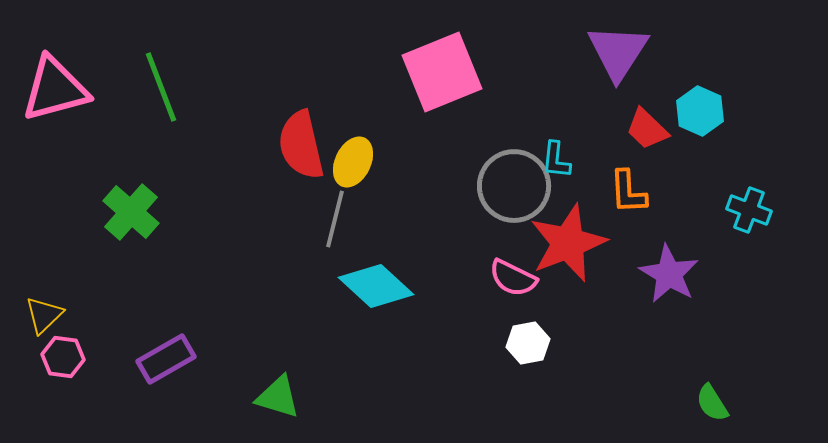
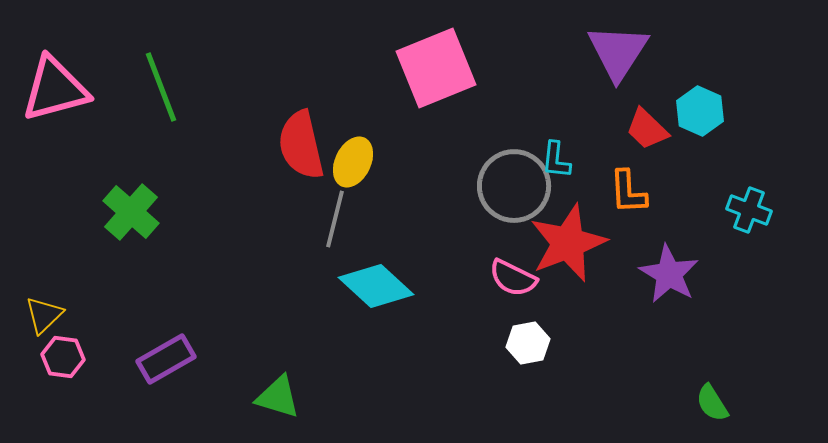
pink square: moved 6 px left, 4 px up
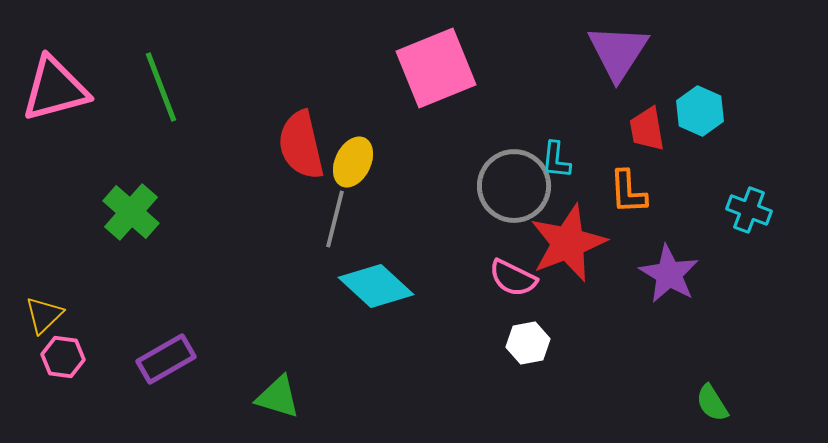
red trapezoid: rotated 36 degrees clockwise
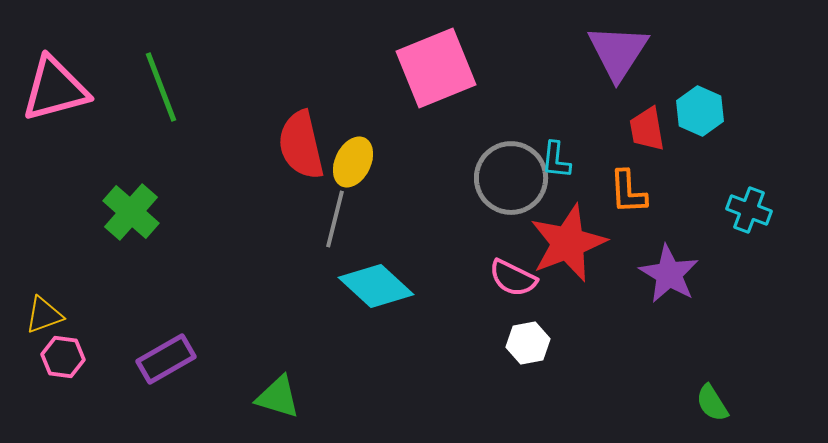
gray circle: moved 3 px left, 8 px up
yellow triangle: rotated 24 degrees clockwise
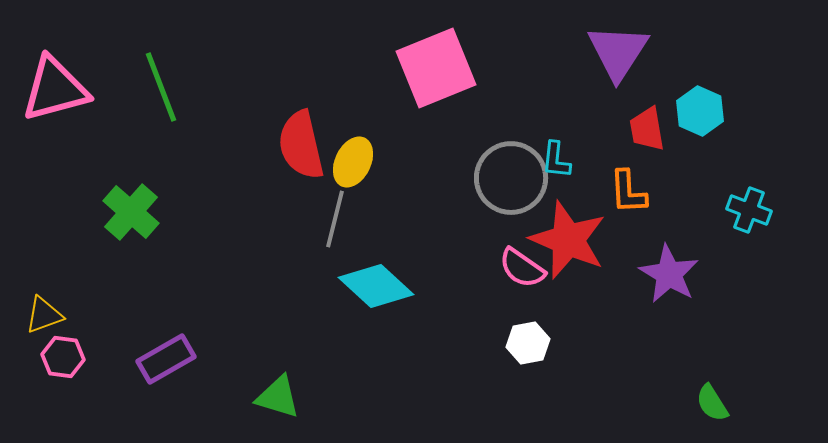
red star: moved 3 px up; rotated 28 degrees counterclockwise
pink semicircle: moved 9 px right, 10 px up; rotated 9 degrees clockwise
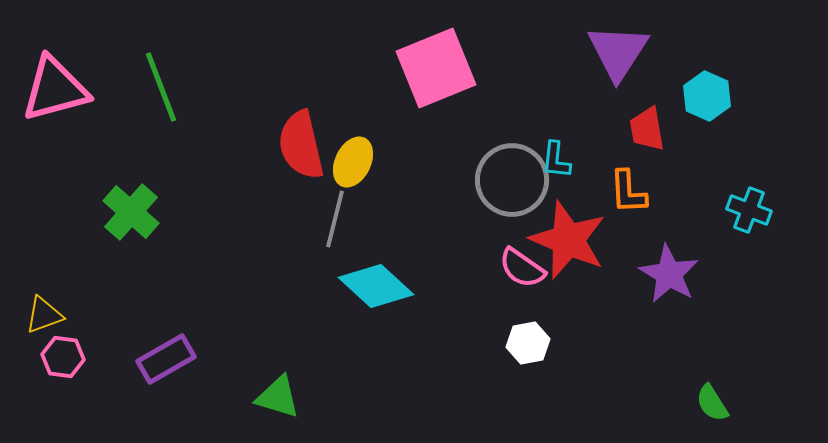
cyan hexagon: moved 7 px right, 15 px up
gray circle: moved 1 px right, 2 px down
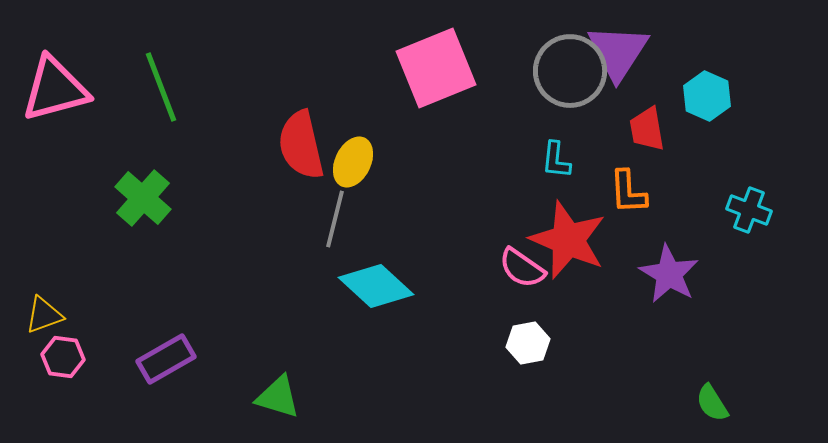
gray circle: moved 58 px right, 109 px up
green cross: moved 12 px right, 14 px up
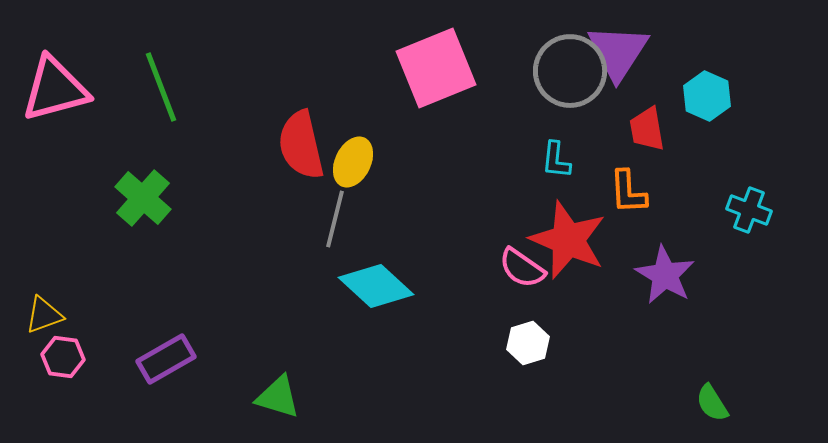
purple star: moved 4 px left, 1 px down
white hexagon: rotated 6 degrees counterclockwise
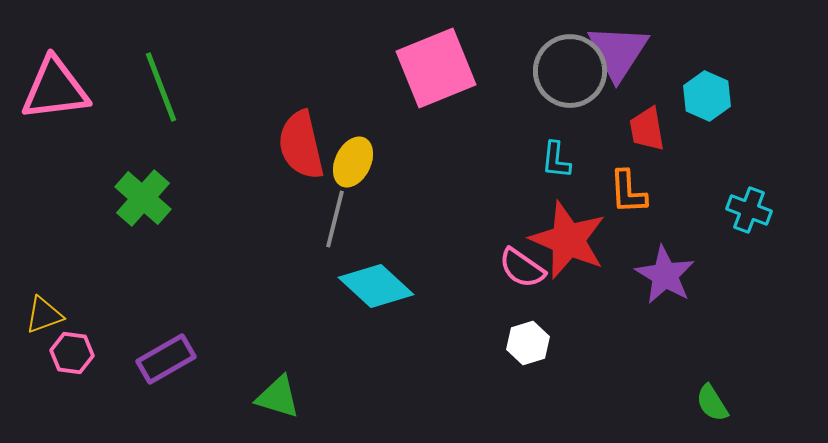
pink triangle: rotated 8 degrees clockwise
pink hexagon: moved 9 px right, 4 px up
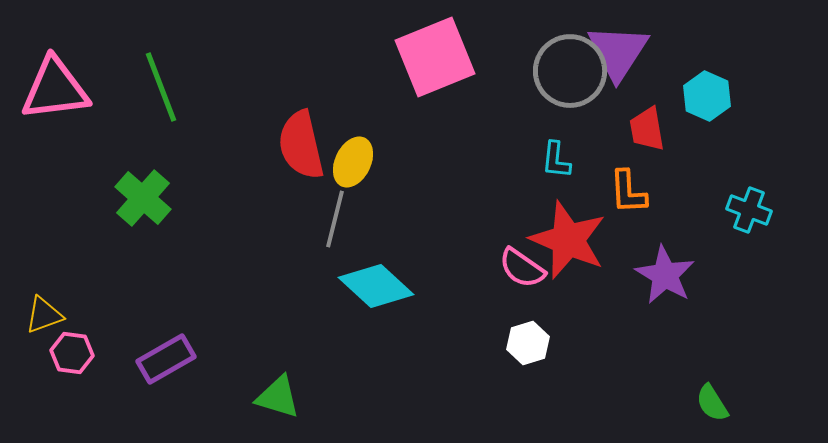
pink square: moved 1 px left, 11 px up
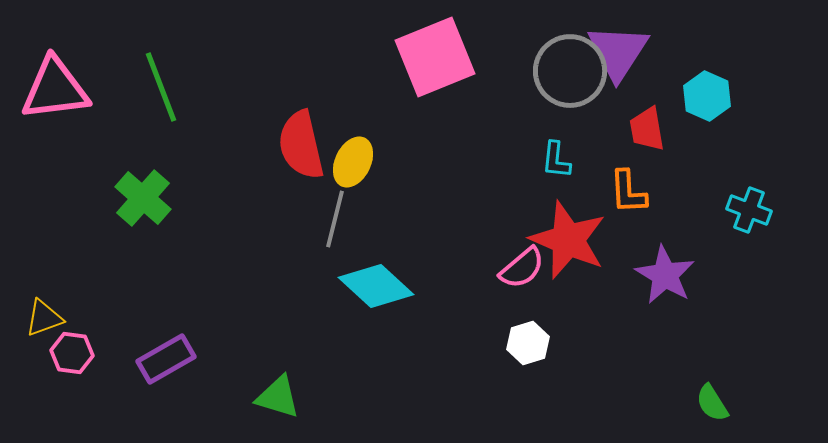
pink semicircle: rotated 75 degrees counterclockwise
yellow triangle: moved 3 px down
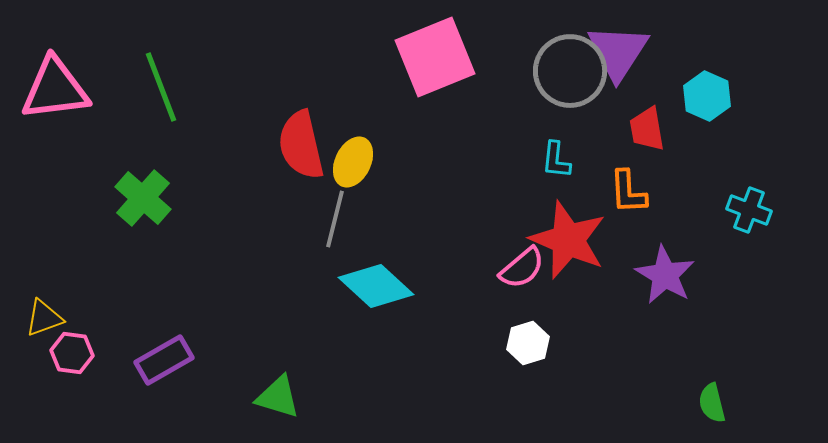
purple rectangle: moved 2 px left, 1 px down
green semicircle: rotated 18 degrees clockwise
